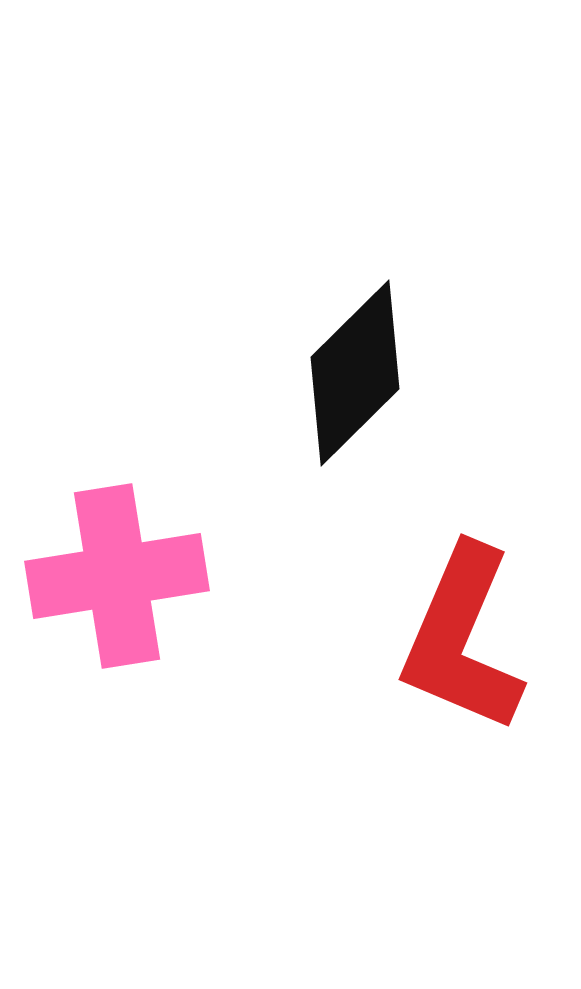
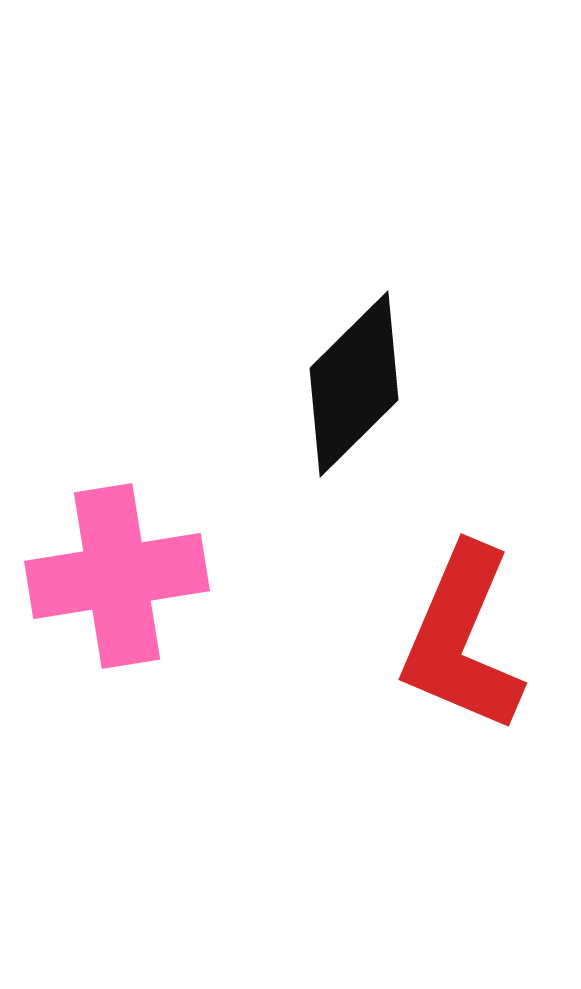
black diamond: moved 1 px left, 11 px down
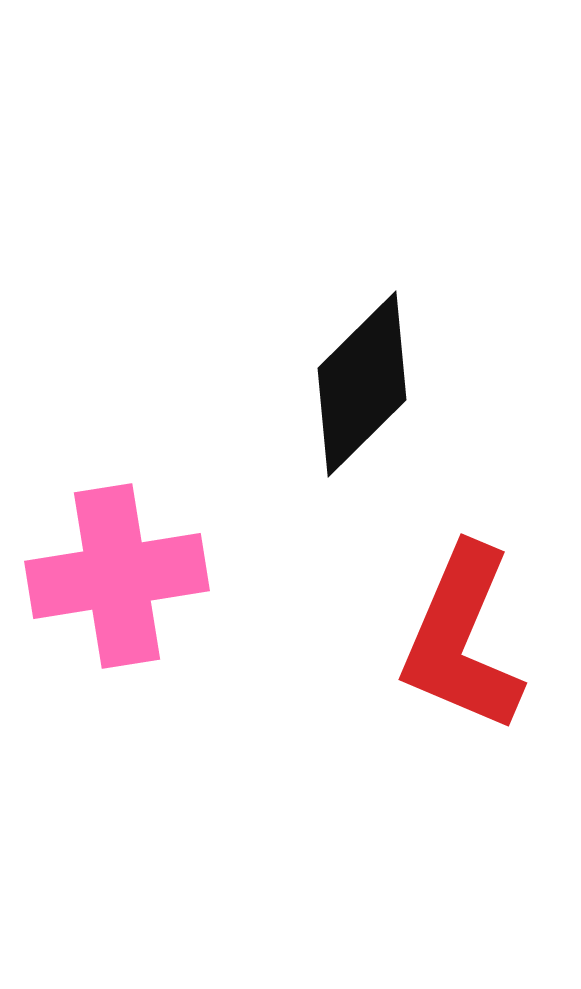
black diamond: moved 8 px right
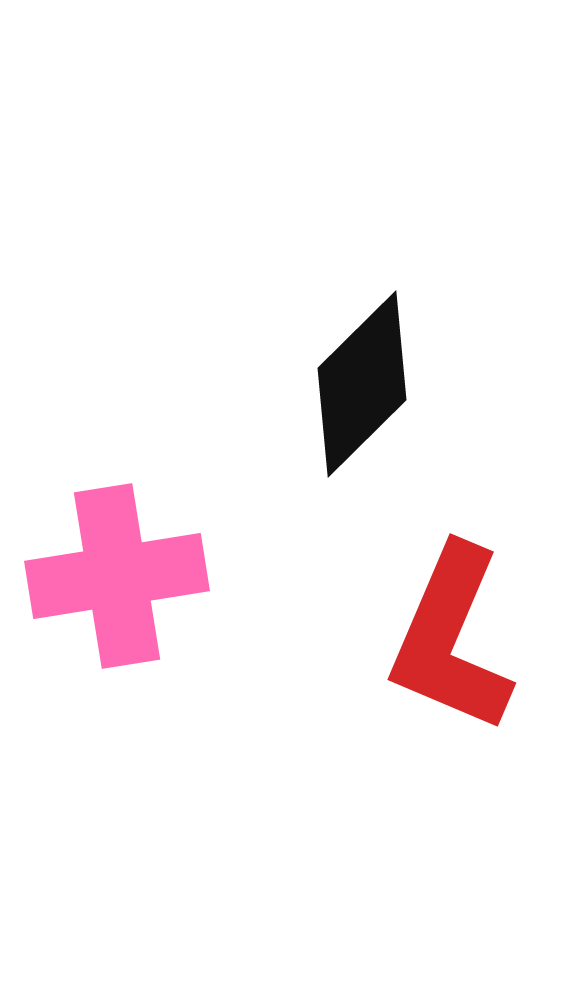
red L-shape: moved 11 px left
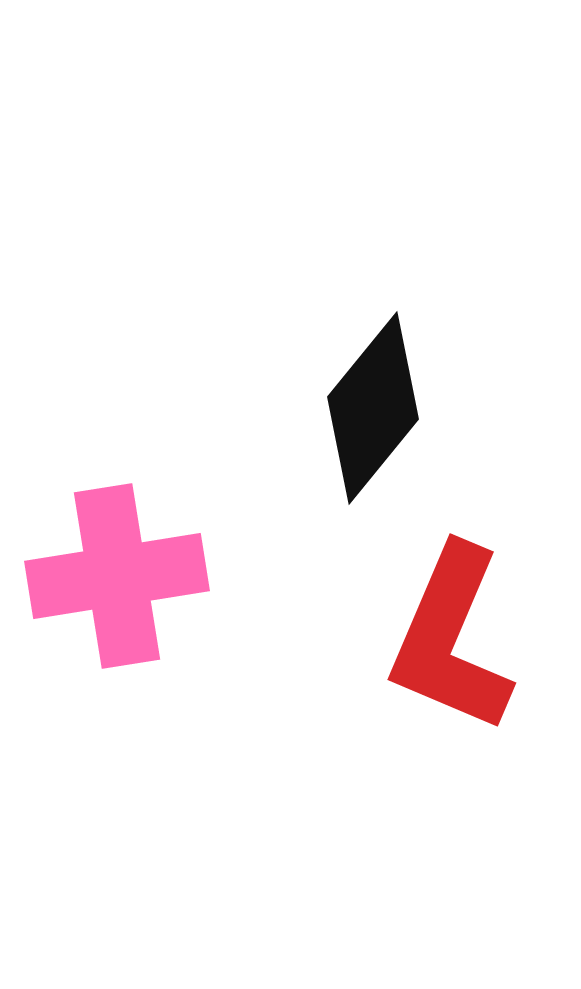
black diamond: moved 11 px right, 24 px down; rotated 6 degrees counterclockwise
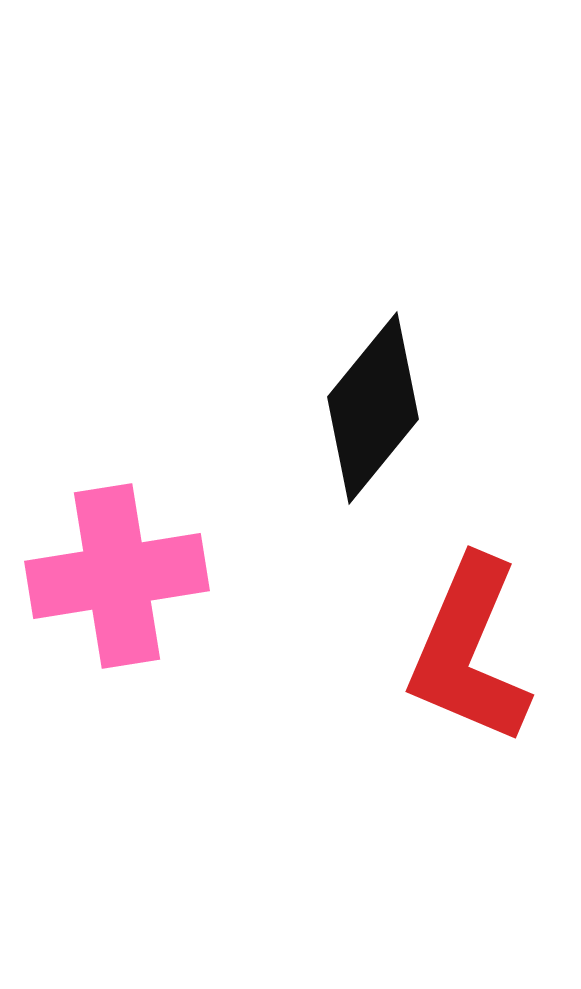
red L-shape: moved 18 px right, 12 px down
